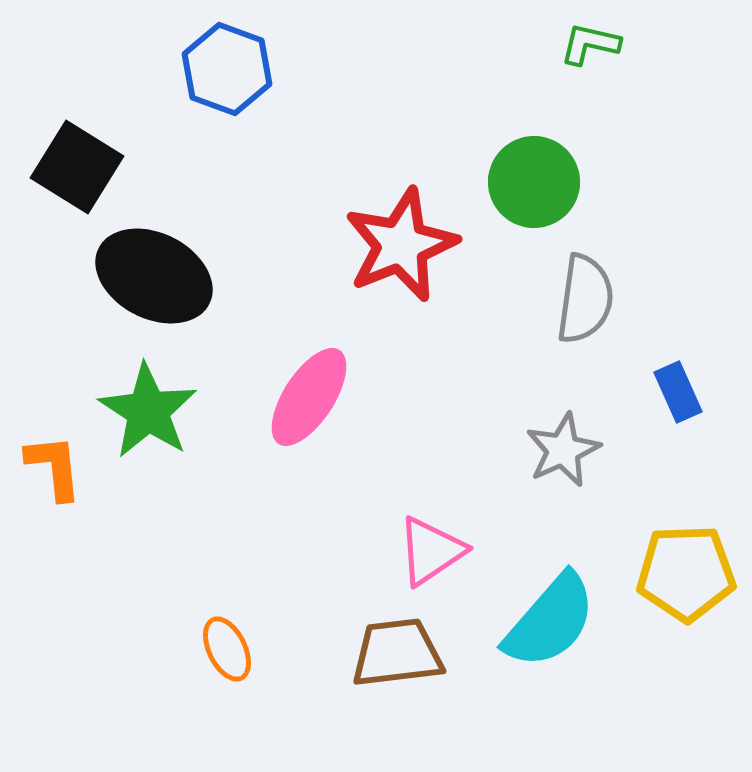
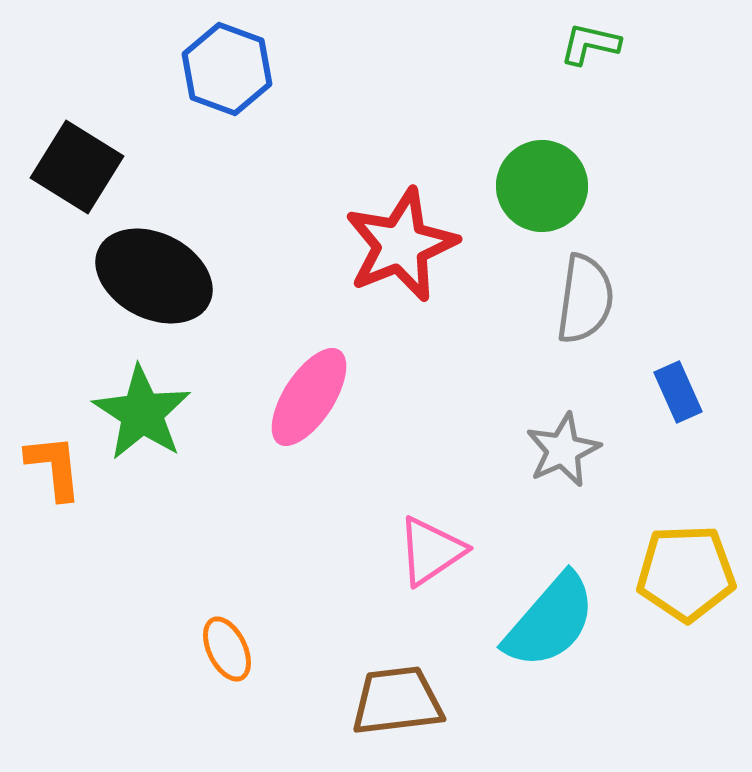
green circle: moved 8 px right, 4 px down
green star: moved 6 px left, 2 px down
brown trapezoid: moved 48 px down
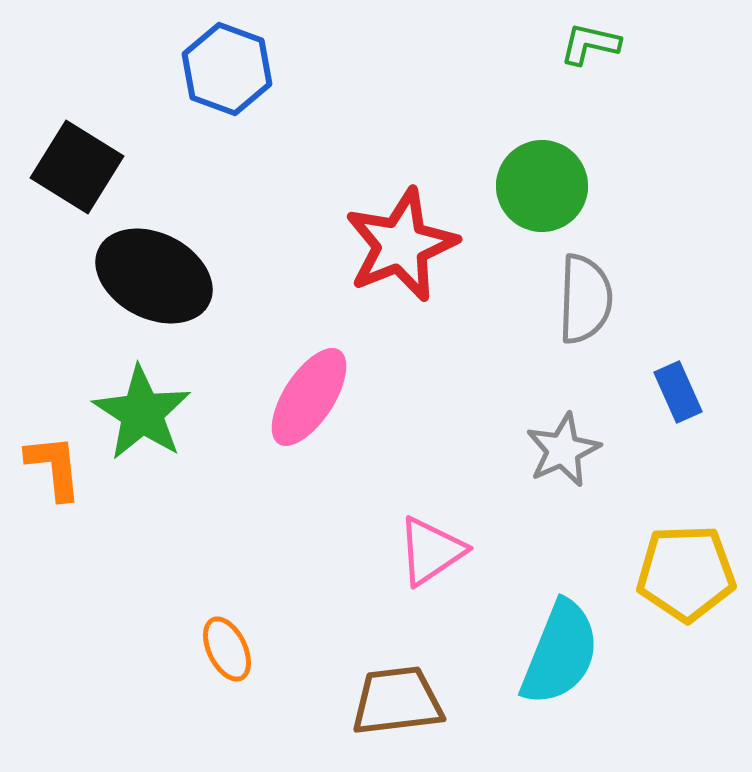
gray semicircle: rotated 6 degrees counterclockwise
cyan semicircle: moved 10 px right, 32 px down; rotated 19 degrees counterclockwise
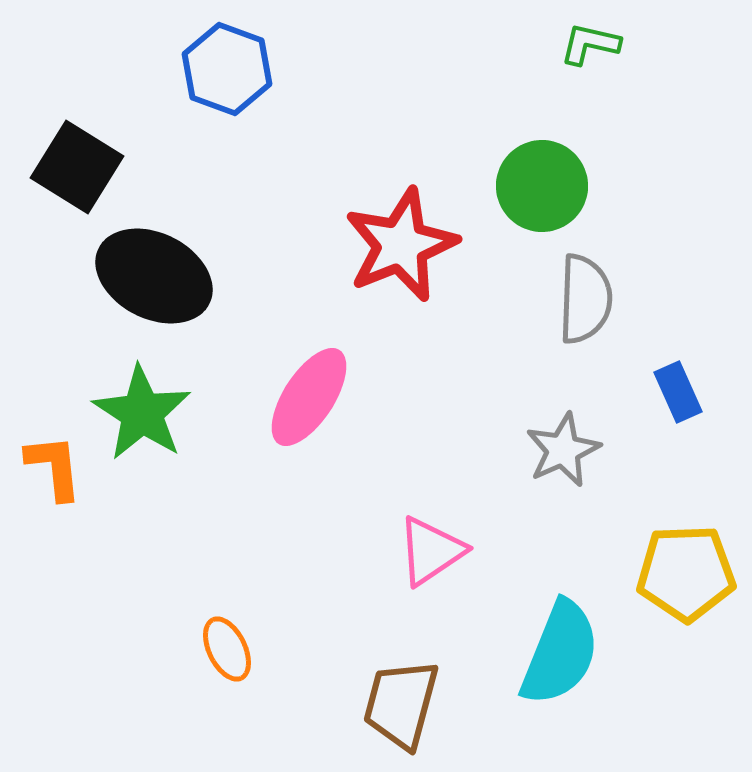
brown trapezoid: moved 4 px right, 3 px down; rotated 68 degrees counterclockwise
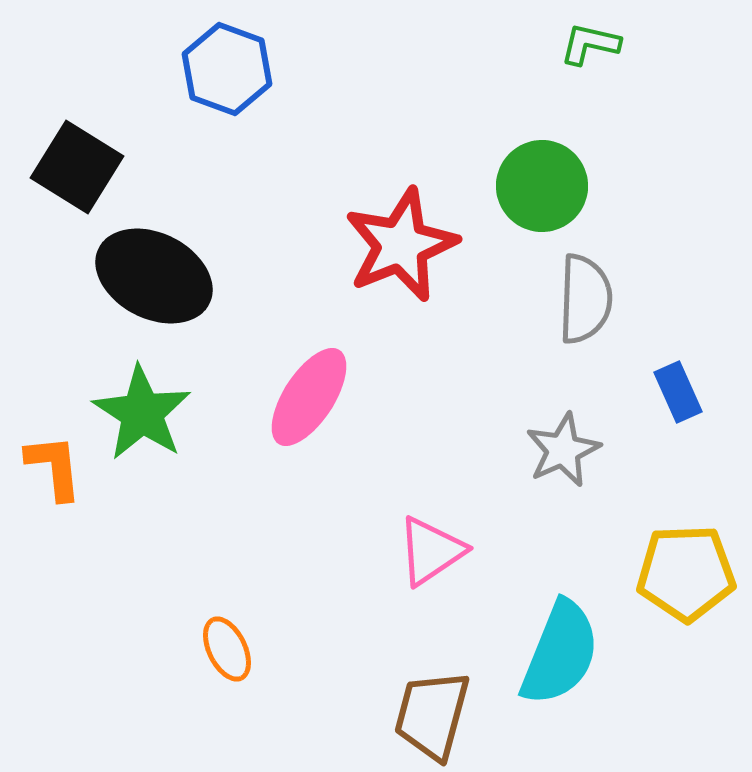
brown trapezoid: moved 31 px right, 11 px down
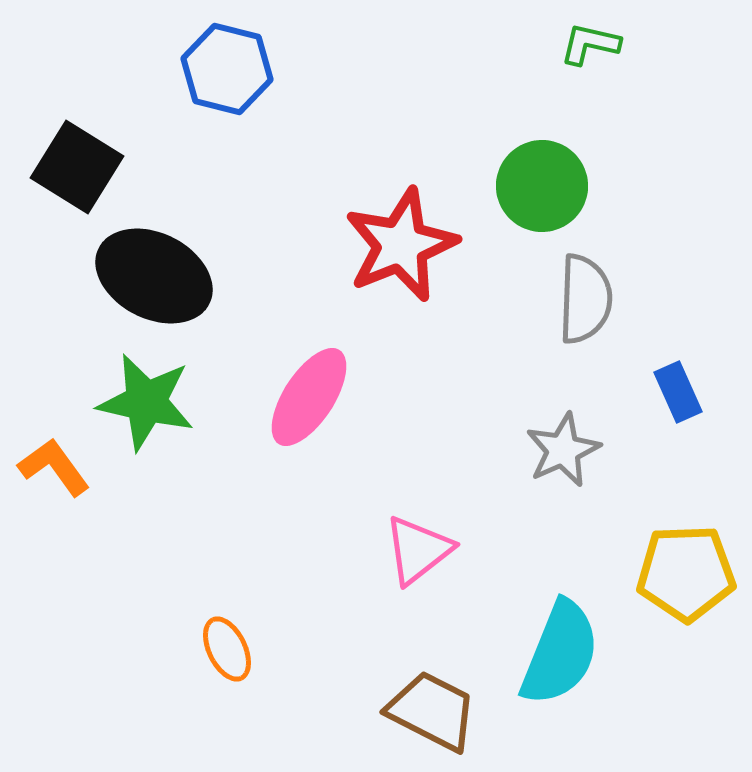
blue hexagon: rotated 6 degrees counterclockwise
green star: moved 4 px right, 11 px up; rotated 20 degrees counterclockwise
orange L-shape: rotated 30 degrees counterclockwise
pink triangle: moved 13 px left, 1 px up; rotated 4 degrees counterclockwise
brown trapezoid: moved 4 px up; rotated 102 degrees clockwise
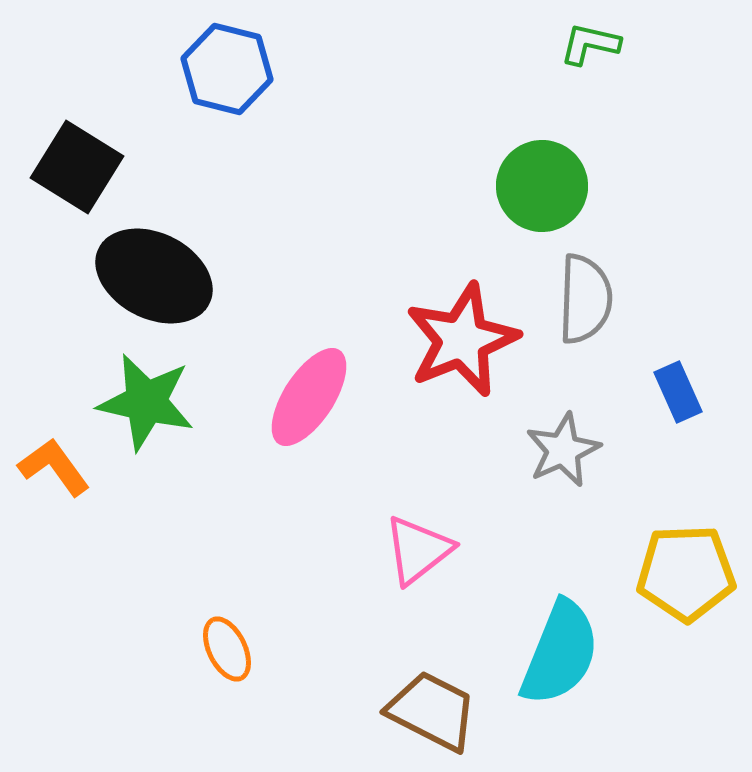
red star: moved 61 px right, 95 px down
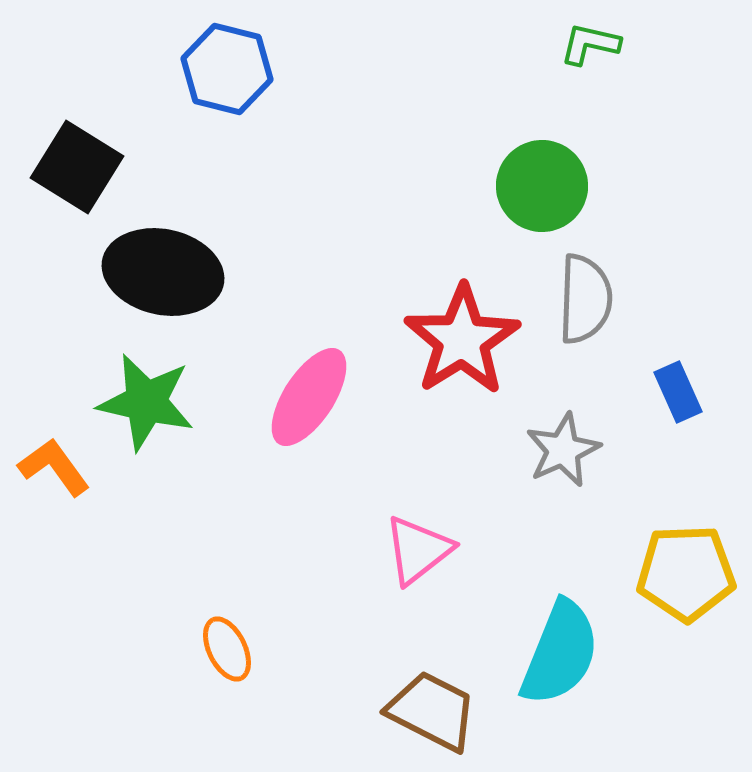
black ellipse: moved 9 px right, 4 px up; rotated 15 degrees counterclockwise
red star: rotated 10 degrees counterclockwise
